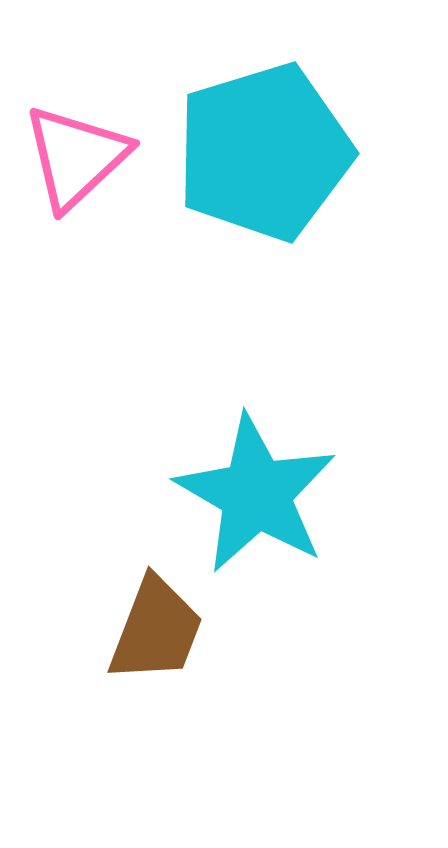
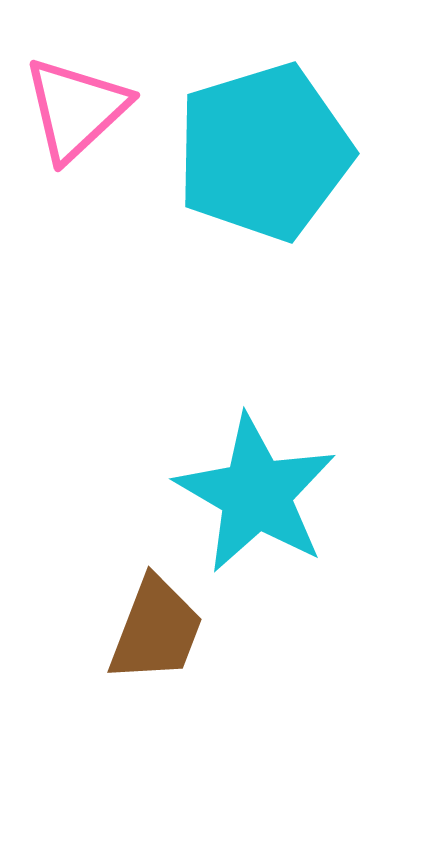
pink triangle: moved 48 px up
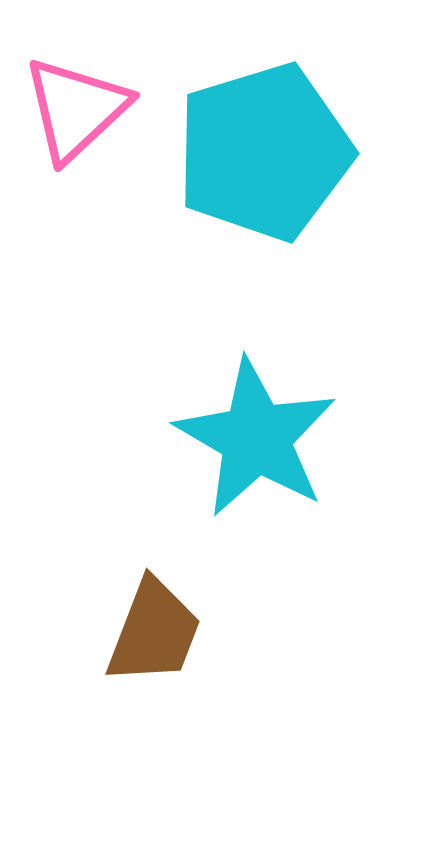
cyan star: moved 56 px up
brown trapezoid: moved 2 px left, 2 px down
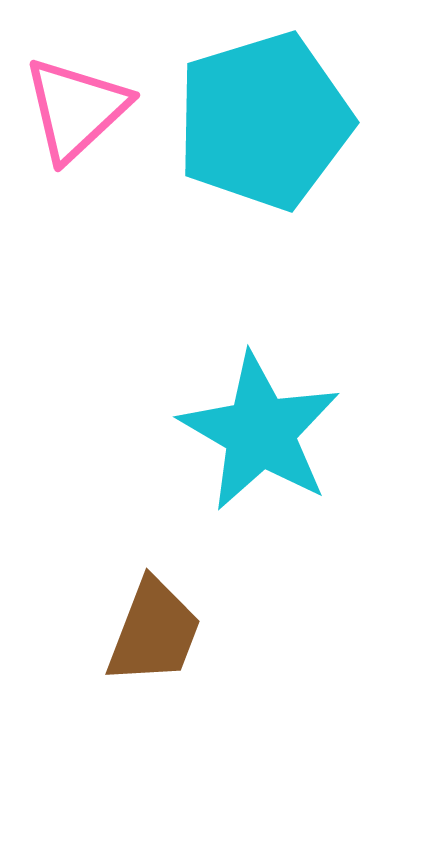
cyan pentagon: moved 31 px up
cyan star: moved 4 px right, 6 px up
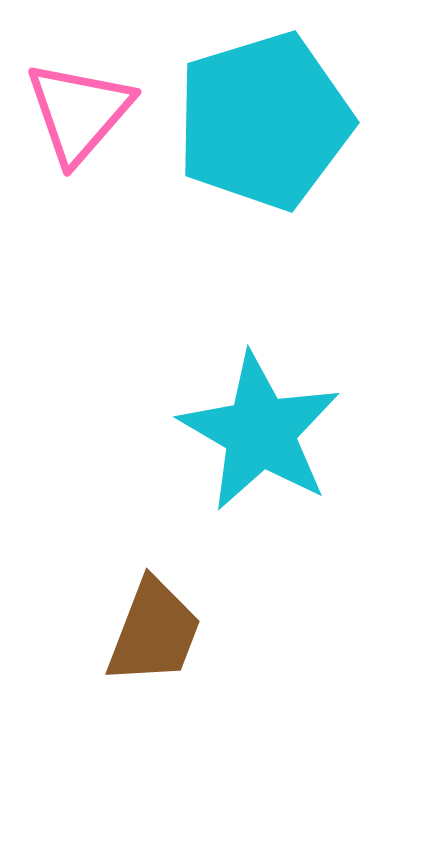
pink triangle: moved 3 px right, 3 px down; rotated 6 degrees counterclockwise
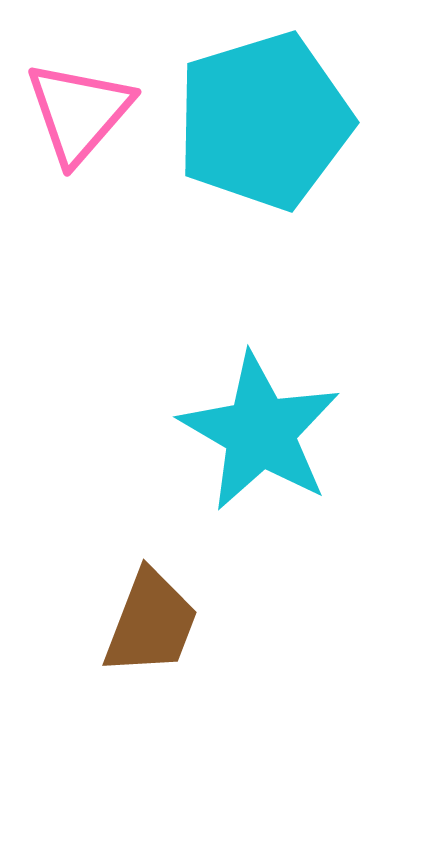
brown trapezoid: moved 3 px left, 9 px up
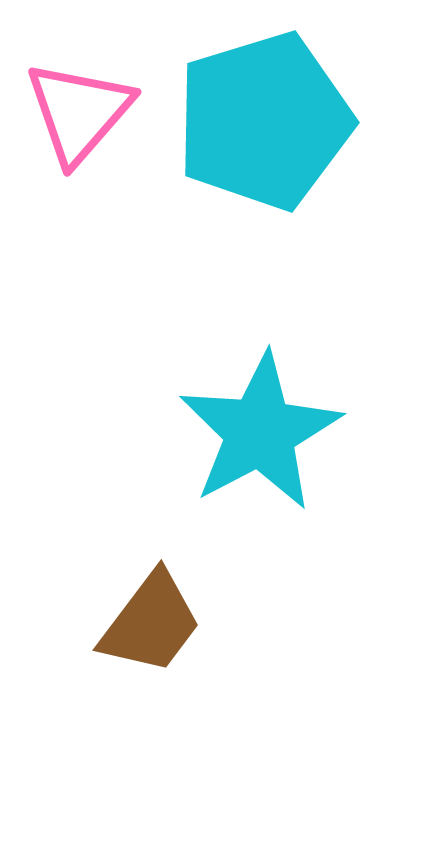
cyan star: rotated 14 degrees clockwise
brown trapezoid: rotated 16 degrees clockwise
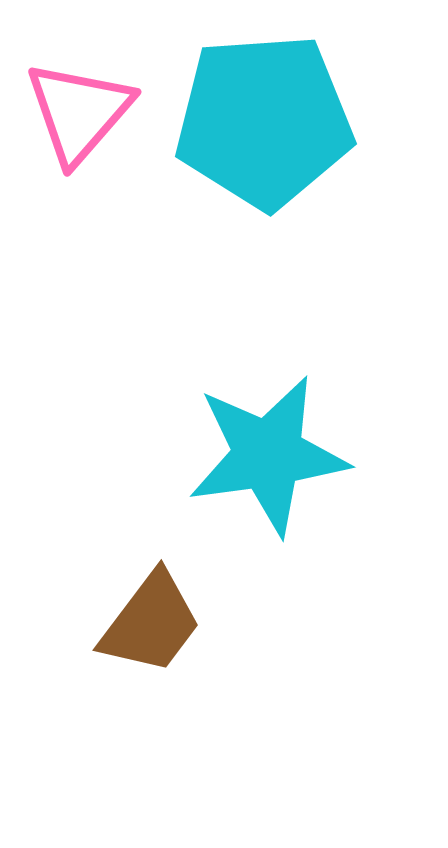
cyan pentagon: rotated 13 degrees clockwise
cyan star: moved 8 px right, 23 px down; rotated 20 degrees clockwise
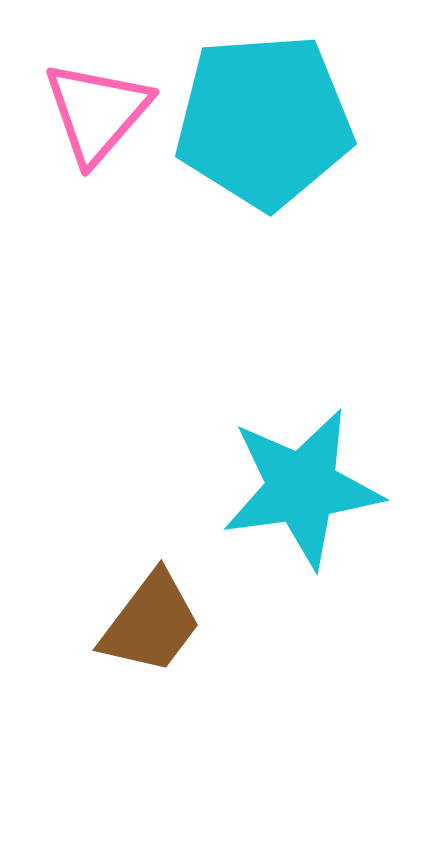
pink triangle: moved 18 px right
cyan star: moved 34 px right, 33 px down
